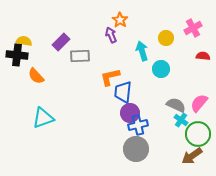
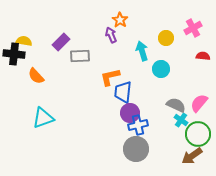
black cross: moved 3 px left, 1 px up
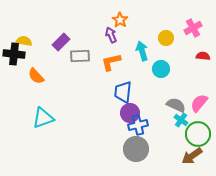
orange L-shape: moved 1 px right, 15 px up
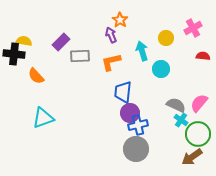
brown arrow: moved 1 px down
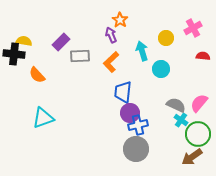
orange L-shape: rotated 30 degrees counterclockwise
orange semicircle: moved 1 px right, 1 px up
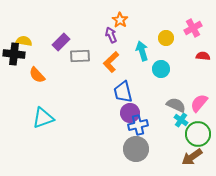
blue trapezoid: rotated 20 degrees counterclockwise
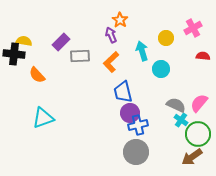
gray circle: moved 3 px down
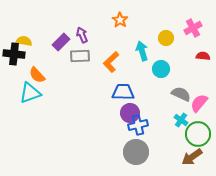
purple arrow: moved 29 px left
blue trapezoid: rotated 105 degrees clockwise
gray semicircle: moved 5 px right, 11 px up
cyan triangle: moved 13 px left, 25 px up
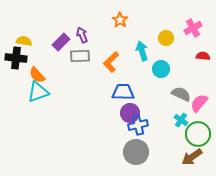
black cross: moved 2 px right, 4 px down
cyan triangle: moved 8 px right, 1 px up
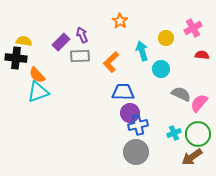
orange star: moved 1 px down
red semicircle: moved 1 px left, 1 px up
cyan cross: moved 7 px left, 13 px down; rotated 32 degrees clockwise
